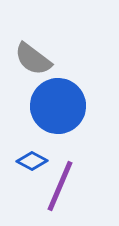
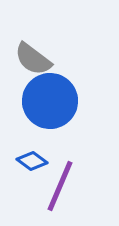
blue circle: moved 8 px left, 5 px up
blue diamond: rotated 8 degrees clockwise
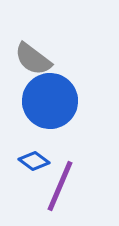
blue diamond: moved 2 px right
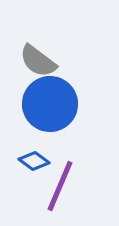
gray semicircle: moved 5 px right, 2 px down
blue circle: moved 3 px down
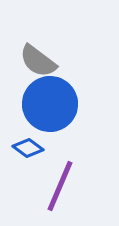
blue diamond: moved 6 px left, 13 px up
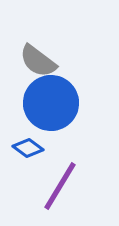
blue circle: moved 1 px right, 1 px up
purple line: rotated 8 degrees clockwise
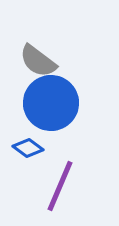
purple line: rotated 8 degrees counterclockwise
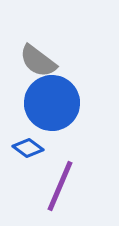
blue circle: moved 1 px right
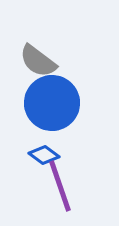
blue diamond: moved 16 px right, 7 px down
purple line: rotated 42 degrees counterclockwise
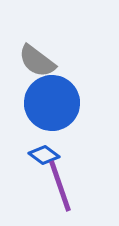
gray semicircle: moved 1 px left
